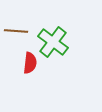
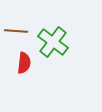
red semicircle: moved 6 px left
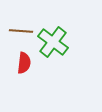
brown line: moved 5 px right
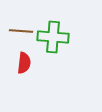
green cross: moved 5 px up; rotated 32 degrees counterclockwise
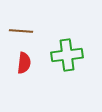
green cross: moved 14 px right, 18 px down; rotated 12 degrees counterclockwise
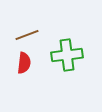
brown line: moved 6 px right, 4 px down; rotated 25 degrees counterclockwise
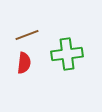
green cross: moved 1 px up
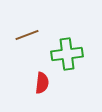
red semicircle: moved 18 px right, 20 px down
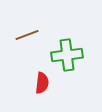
green cross: moved 1 px down
